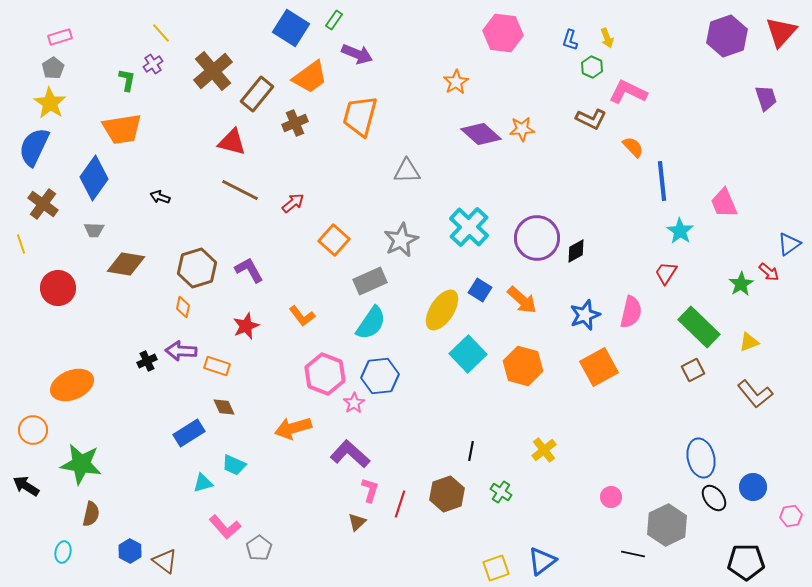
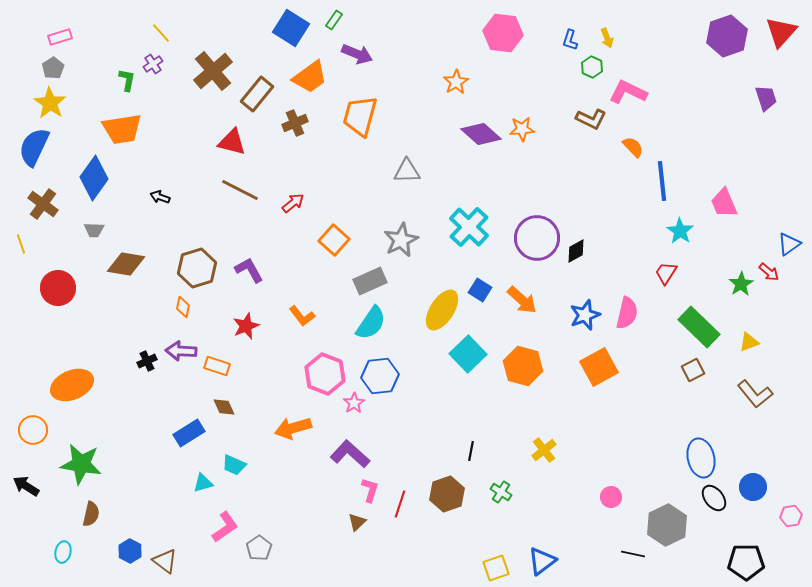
pink semicircle at (631, 312): moved 4 px left, 1 px down
pink L-shape at (225, 527): rotated 84 degrees counterclockwise
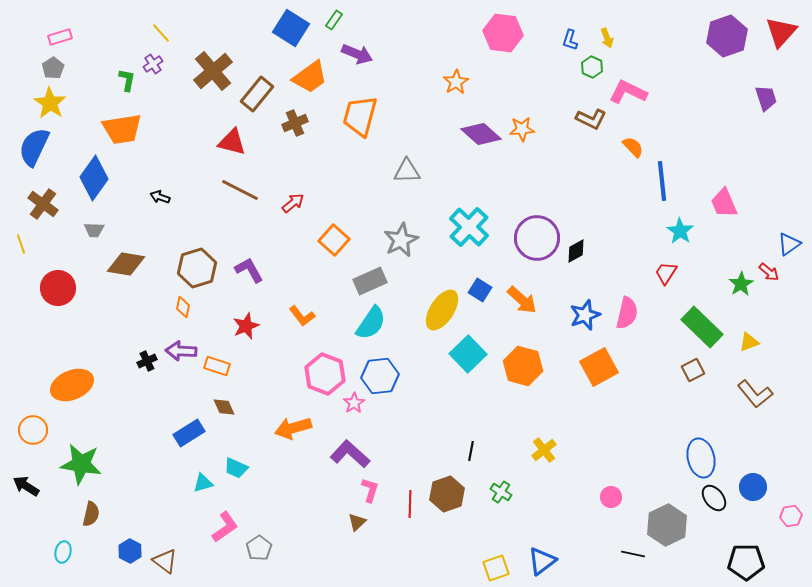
green rectangle at (699, 327): moved 3 px right
cyan trapezoid at (234, 465): moved 2 px right, 3 px down
red line at (400, 504): moved 10 px right; rotated 16 degrees counterclockwise
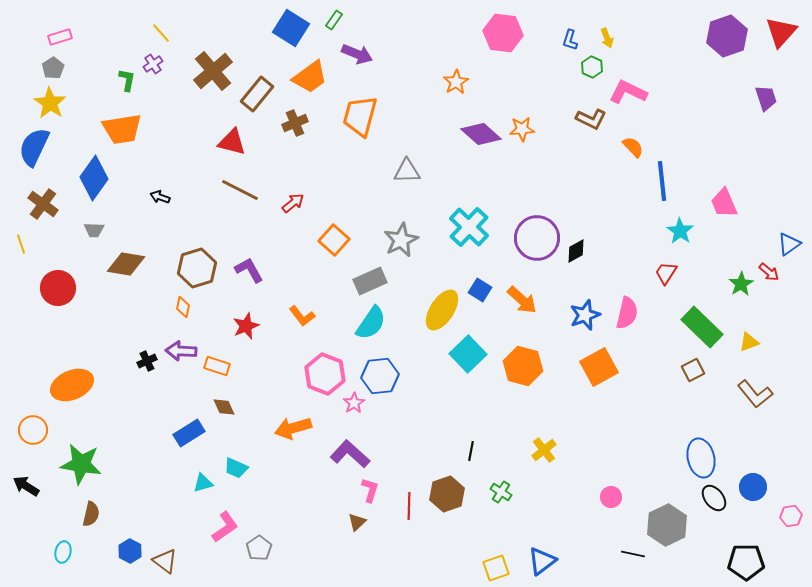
red line at (410, 504): moved 1 px left, 2 px down
